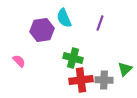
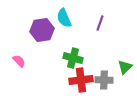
green triangle: moved 2 px up
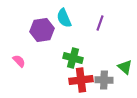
green triangle: rotated 35 degrees counterclockwise
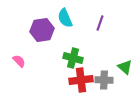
cyan semicircle: moved 1 px right
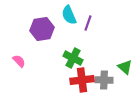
cyan semicircle: moved 4 px right, 3 px up
purple line: moved 12 px left
purple hexagon: moved 1 px up
green cross: rotated 12 degrees clockwise
red cross: moved 1 px right
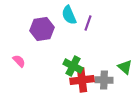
green cross: moved 8 px down
